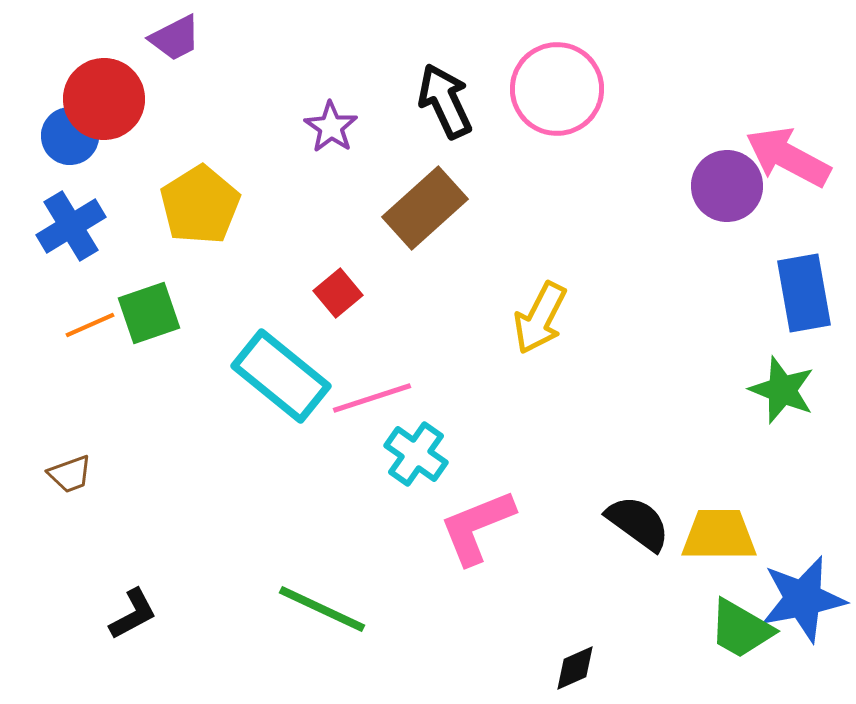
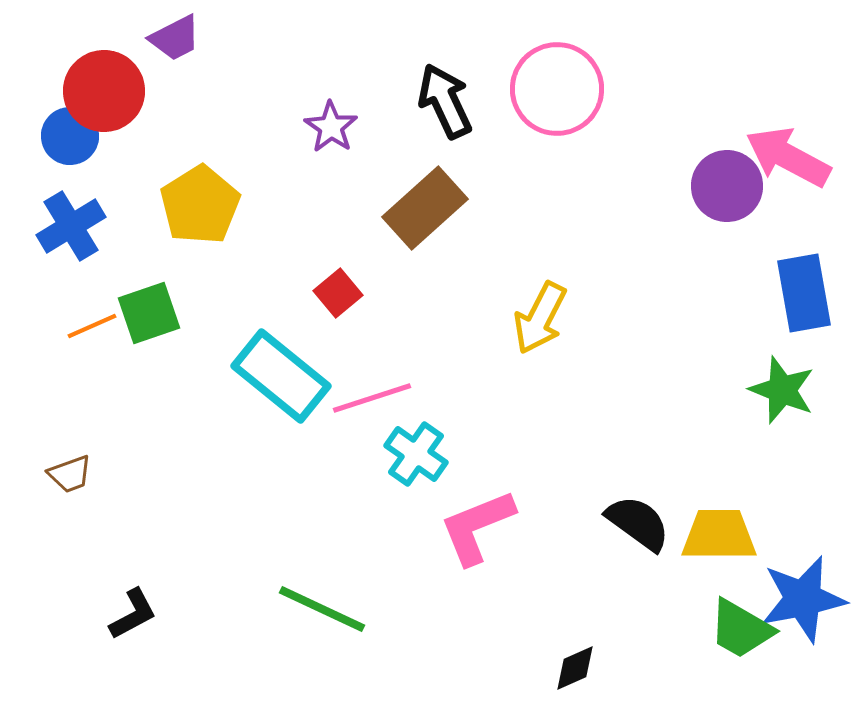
red circle: moved 8 px up
orange line: moved 2 px right, 1 px down
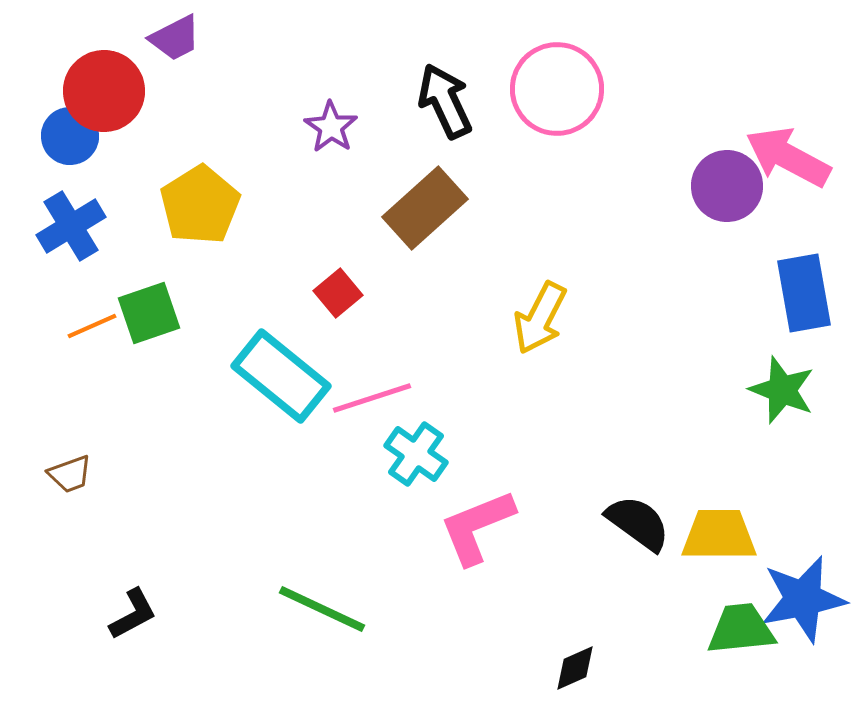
green trapezoid: rotated 144 degrees clockwise
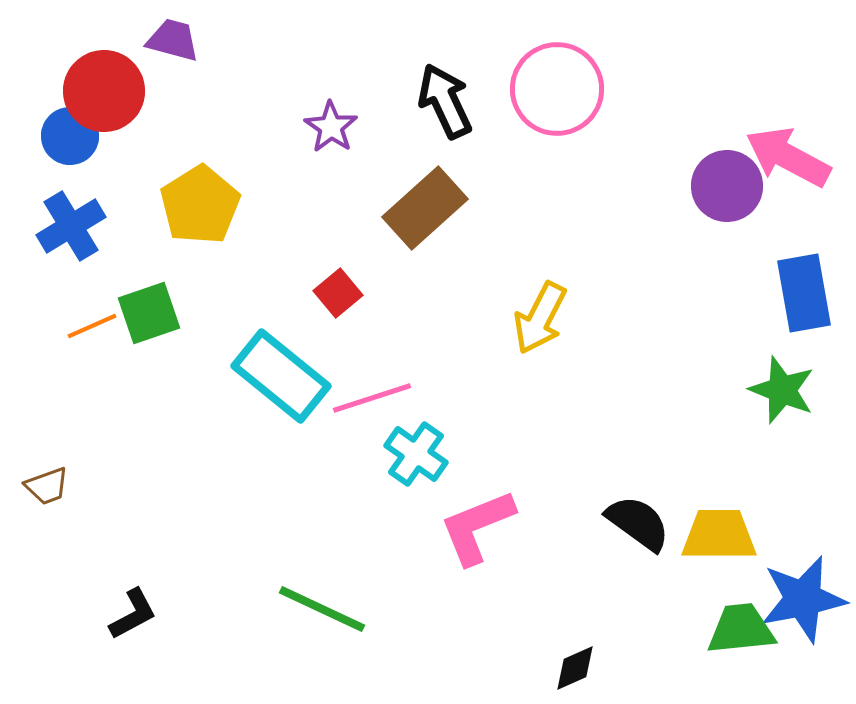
purple trapezoid: moved 2 px left, 2 px down; rotated 138 degrees counterclockwise
brown trapezoid: moved 23 px left, 12 px down
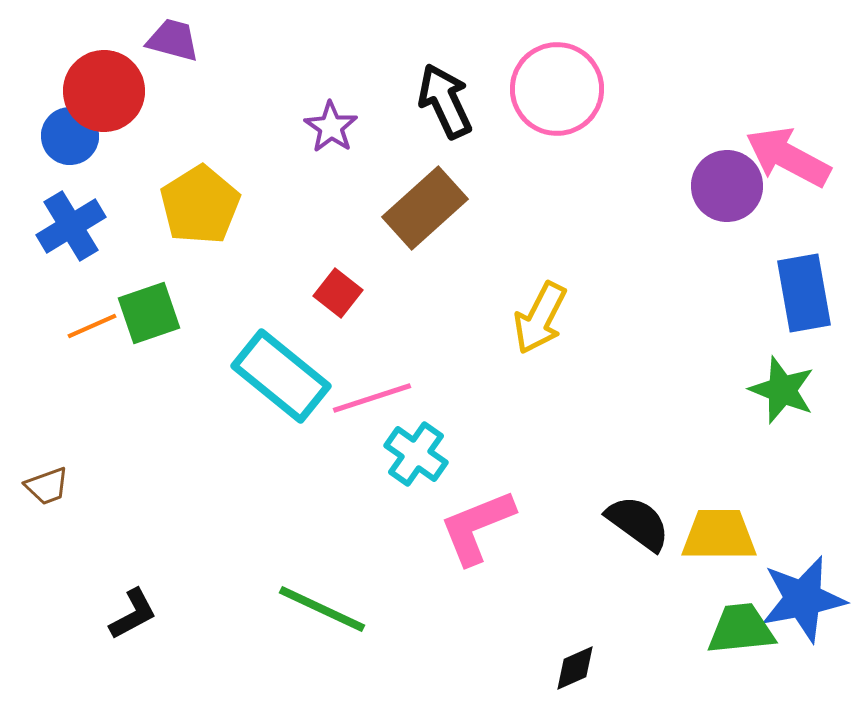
red square: rotated 12 degrees counterclockwise
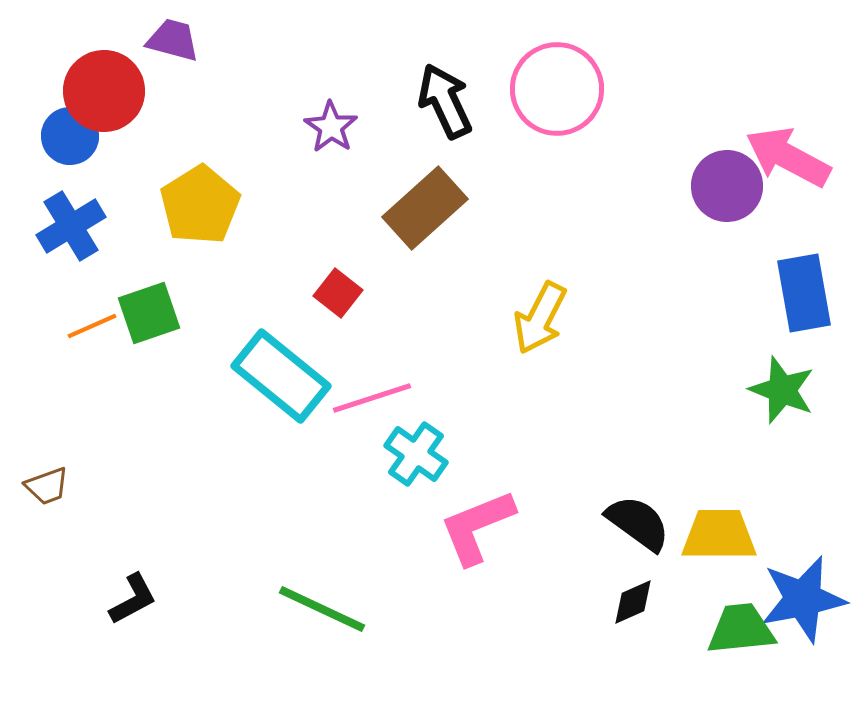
black L-shape: moved 15 px up
black diamond: moved 58 px right, 66 px up
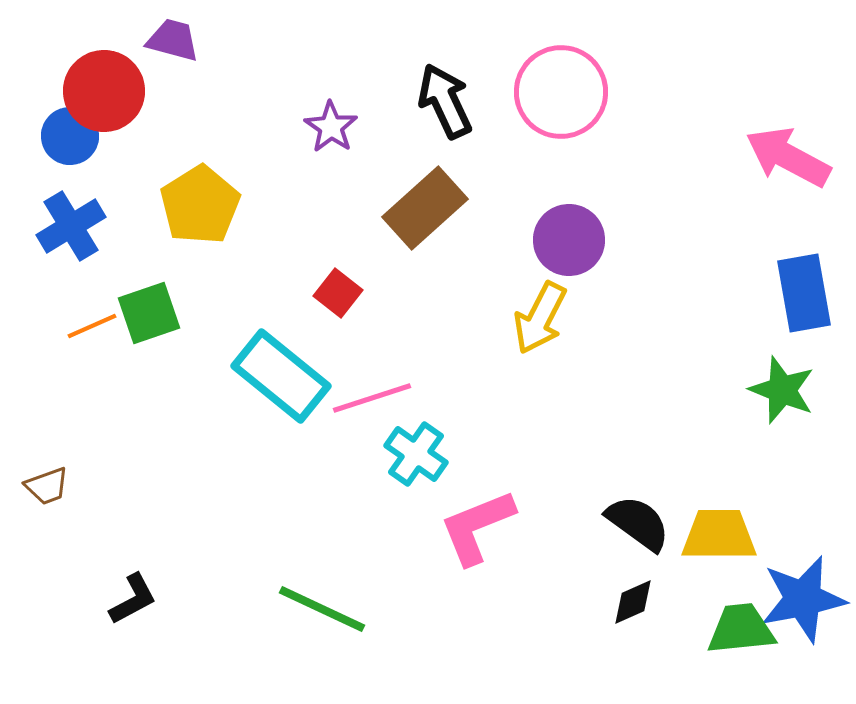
pink circle: moved 4 px right, 3 px down
purple circle: moved 158 px left, 54 px down
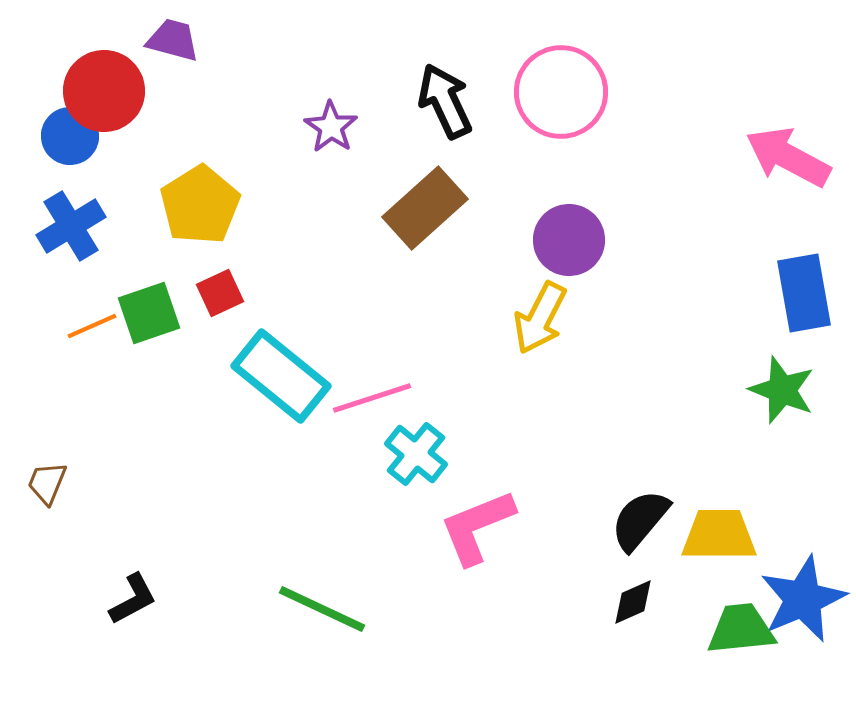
red square: moved 118 px left; rotated 27 degrees clockwise
cyan cross: rotated 4 degrees clockwise
brown trapezoid: moved 3 px up; rotated 132 degrees clockwise
black semicircle: moved 2 px right, 3 px up; rotated 86 degrees counterclockwise
blue star: rotated 12 degrees counterclockwise
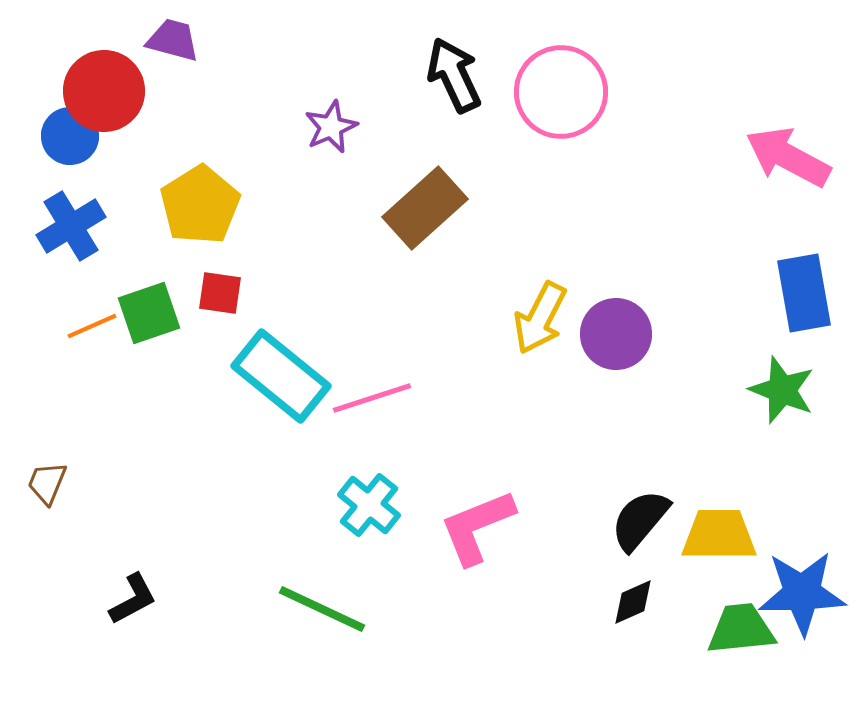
black arrow: moved 9 px right, 26 px up
purple star: rotated 14 degrees clockwise
purple circle: moved 47 px right, 94 px down
red square: rotated 33 degrees clockwise
cyan cross: moved 47 px left, 51 px down
blue star: moved 1 px left, 6 px up; rotated 22 degrees clockwise
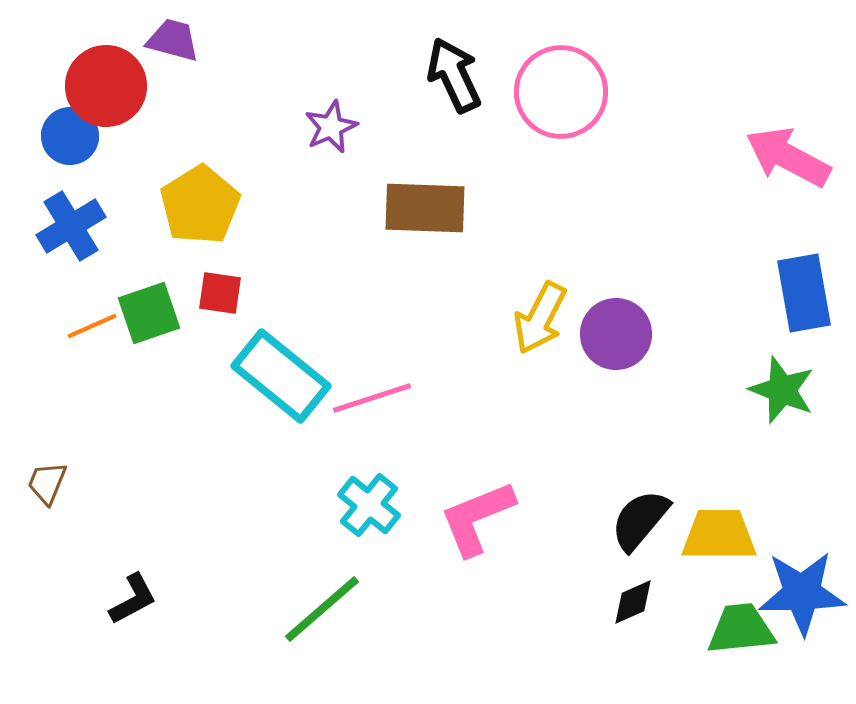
red circle: moved 2 px right, 5 px up
brown rectangle: rotated 44 degrees clockwise
pink L-shape: moved 9 px up
green line: rotated 66 degrees counterclockwise
